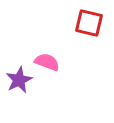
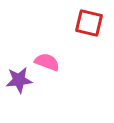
purple star: rotated 20 degrees clockwise
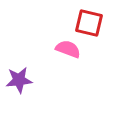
pink semicircle: moved 21 px right, 13 px up
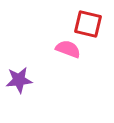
red square: moved 1 px left, 1 px down
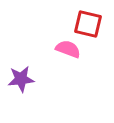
purple star: moved 2 px right, 1 px up
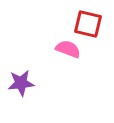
purple star: moved 4 px down
